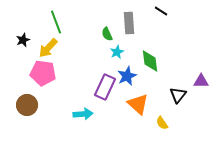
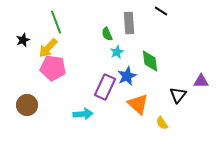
pink pentagon: moved 10 px right, 5 px up
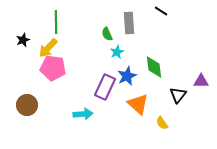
green line: rotated 20 degrees clockwise
green diamond: moved 4 px right, 6 px down
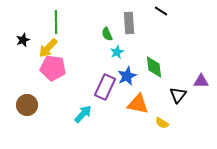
orange triangle: rotated 30 degrees counterclockwise
cyan arrow: rotated 42 degrees counterclockwise
yellow semicircle: rotated 24 degrees counterclockwise
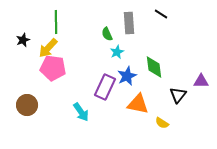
black line: moved 3 px down
cyan arrow: moved 2 px left, 2 px up; rotated 102 degrees clockwise
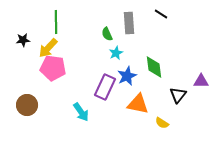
black star: rotated 16 degrees clockwise
cyan star: moved 1 px left, 1 px down
